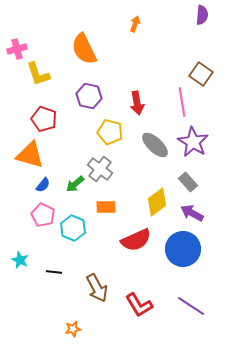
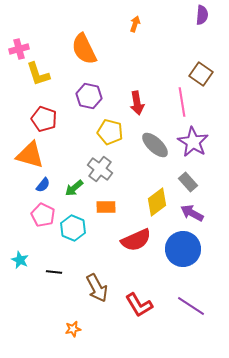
pink cross: moved 2 px right
green arrow: moved 1 px left, 4 px down
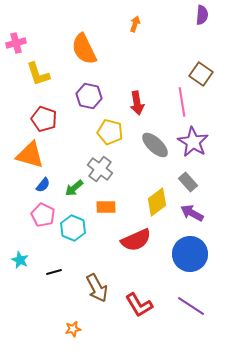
pink cross: moved 3 px left, 6 px up
blue circle: moved 7 px right, 5 px down
black line: rotated 21 degrees counterclockwise
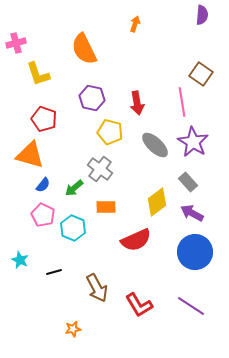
purple hexagon: moved 3 px right, 2 px down
blue circle: moved 5 px right, 2 px up
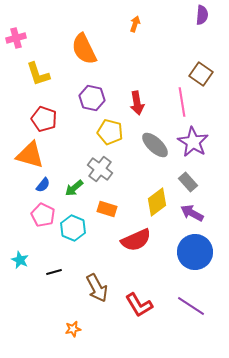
pink cross: moved 5 px up
orange rectangle: moved 1 px right, 2 px down; rotated 18 degrees clockwise
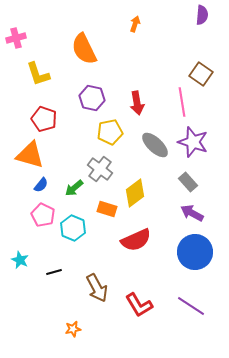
yellow pentagon: rotated 25 degrees counterclockwise
purple star: rotated 12 degrees counterclockwise
blue semicircle: moved 2 px left
yellow diamond: moved 22 px left, 9 px up
